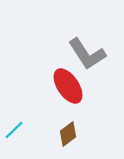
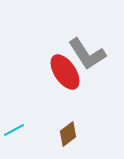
red ellipse: moved 3 px left, 14 px up
cyan line: rotated 15 degrees clockwise
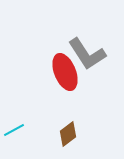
red ellipse: rotated 12 degrees clockwise
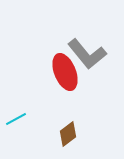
gray L-shape: rotated 6 degrees counterclockwise
cyan line: moved 2 px right, 11 px up
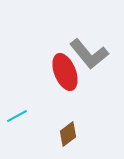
gray L-shape: moved 2 px right
cyan line: moved 1 px right, 3 px up
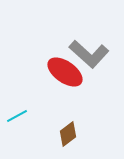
gray L-shape: rotated 9 degrees counterclockwise
red ellipse: rotated 33 degrees counterclockwise
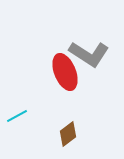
gray L-shape: rotated 9 degrees counterclockwise
red ellipse: rotated 33 degrees clockwise
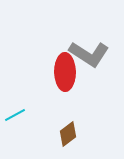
red ellipse: rotated 21 degrees clockwise
cyan line: moved 2 px left, 1 px up
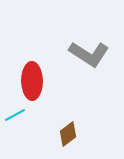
red ellipse: moved 33 px left, 9 px down
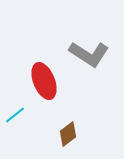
red ellipse: moved 12 px right; rotated 21 degrees counterclockwise
cyan line: rotated 10 degrees counterclockwise
